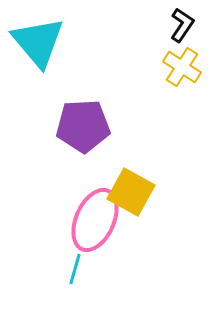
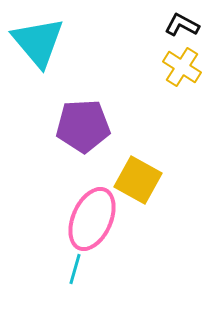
black L-shape: rotated 96 degrees counterclockwise
yellow square: moved 7 px right, 12 px up
pink ellipse: moved 3 px left, 1 px up
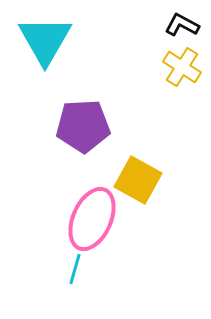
cyan triangle: moved 7 px right, 2 px up; rotated 10 degrees clockwise
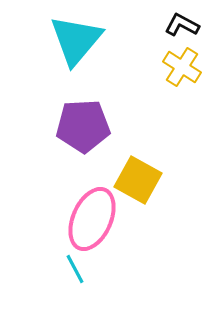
cyan triangle: moved 31 px right; rotated 10 degrees clockwise
cyan line: rotated 44 degrees counterclockwise
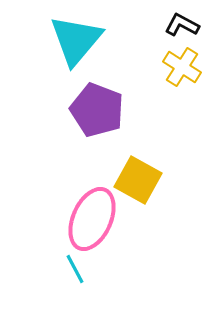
purple pentagon: moved 14 px right, 16 px up; rotated 24 degrees clockwise
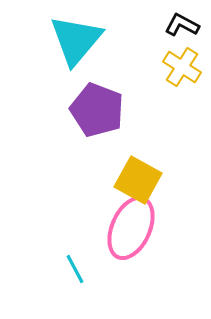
pink ellipse: moved 39 px right, 9 px down
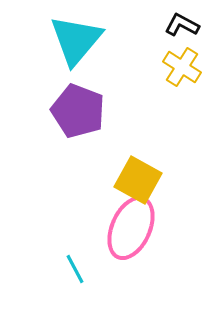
purple pentagon: moved 19 px left, 1 px down
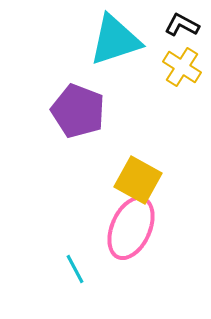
cyan triangle: moved 39 px right; rotated 32 degrees clockwise
